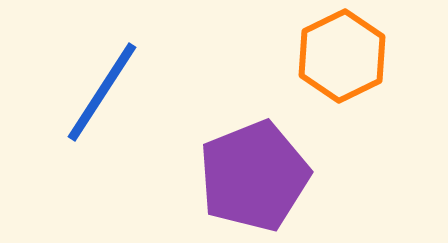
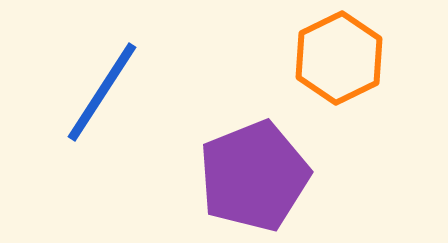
orange hexagon: moved 3 px left, 2 px down
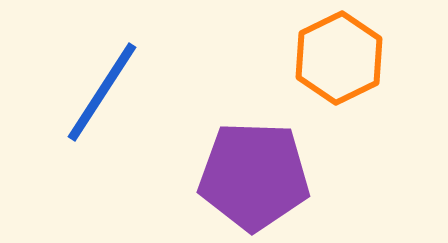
purple pentagon: rotated 24 degrees clockwise
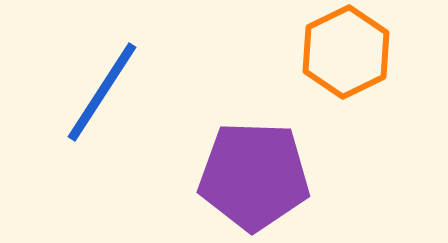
orange hexagon: moved 7 px right, 6 px up
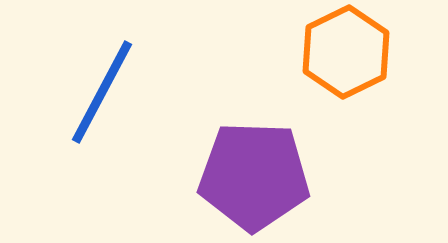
blue line: rotated 5 degrees counterclockwise
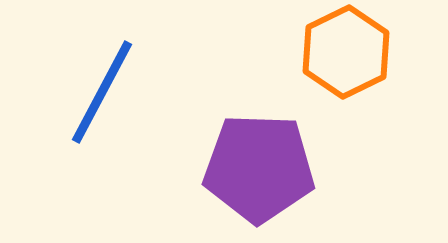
purple pentagon: moved 5 px right, 8 px up
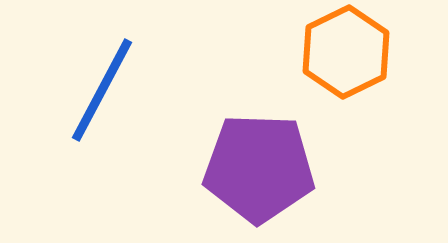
blue line: moved 2 px up
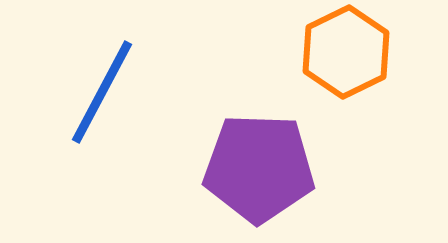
blue line: moved 2 px down
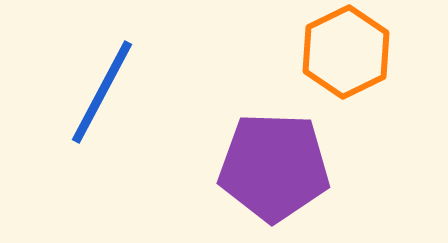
purple pentagon: moved 15 px right, 1 px up
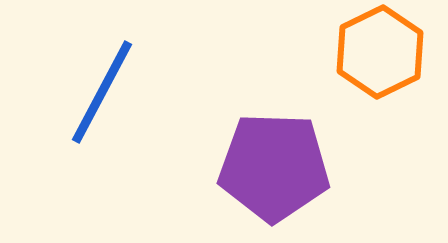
orange hexagon: moved 34 px right
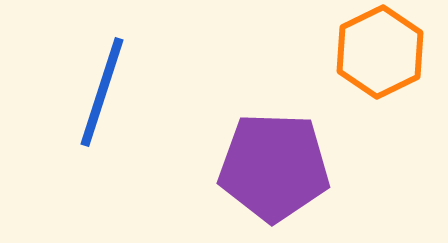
blue line: rotated 10 degrees counterclockwise
